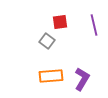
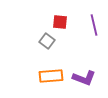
red square: rotated 14 degrees clockwise
purple L-shape: moved 2 px right, 1 px up; rotated 80 degrees clockwise
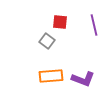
purple L-shape: moved 1 px left, 1 px down
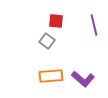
red square: moved 4 px left, 1 px up
purple L-shape: rotated 20 degrees clockwise
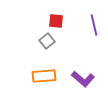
gray square: rotated 14 degrees clockwise
orange rectangle: moved 7 px left
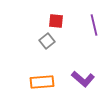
orange rectangle: moved 2 px left, 6 px down
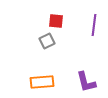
purple line: rotated 20 degrees clockwise
gray square: rotated 14 degrees clockwise
purple L-shape: moved 3 px right, 3 px down; rotated 35 degrees clockwise
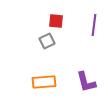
orange rectangle: moved 2 px right
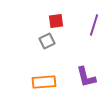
red square: rotated 14 degrees counterclockwise
purple line: rotated 10 degrees clockwise
purple L-shape: moved 5 px up
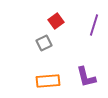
red square: rotated 28 degrees counterclockwise
gray square: moved 3 px left, 2 px down
orange rectangle: moved 4 px right, 1 px up
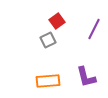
red square: moved 1 px right
purple line: moved 4 px down; rotated 10 degrees clockwise
gray square: moved 4 px right, 3 px up
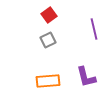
red square: moved 8 px left, 6 px up
purple line: rotated 40 degrees counterclockwise
